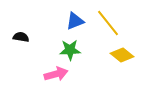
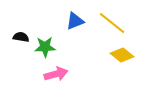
yellow line: moved 4 px right; rotated 12 degrees counterclockwise
green star: moved 25 px left, 3 px up
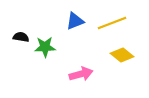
yellow line: rotated 60 degrees counterclockwise
pink arrow: moved 25 px right
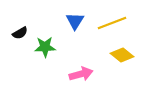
blue triangle: rotated 36 degrees counterclockwise
black semicircle: moved 1 px left, 4 px up; rotated 140 degrees clockwise
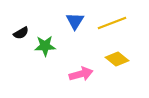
black semicircle: moved 1 px right
green star: moved 1 px up
yellow diamond: moved 5 px left, 4 px down
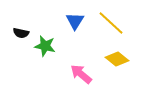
yellow line: moved 1 px left; rotated 64 degrees clockwise
black semicircle: rotated 42 degrees clockwise
green star: rotated 15 degrees clockwise
pink arrow: rotated 125 degrees counterclockwise
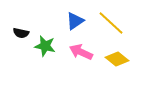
blue triangle: rotated 24 degrees clockwise
pink arrow: moved 22 px up; rotated 15 degrees counterclockwise
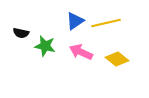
yellow line: moved 5 px left; rotated 56 degrees counterclockwise
